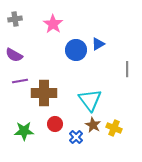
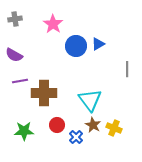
blue circle: moved 4 px up
red circle: moved 2 px right, 1 px down
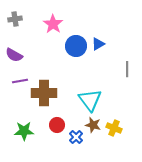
brown star: rotated 14 degrees counterclockwise
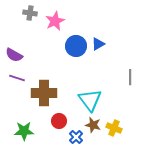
gray cross: moved 15 px right, 6 px up; rotated 16 degrees clockwise
pink star: moved 2 px right, 3 px up; rotated 12 degrees clockwise
gray line: moved 3 px right, 8 px down
purple line: moved 3 px left, 3 px up; rotated 28 degrees clockwise
red circle: moved 2 px right, 4 px up
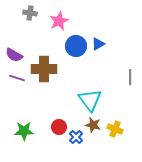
pink star: moved 4 px right
brown cross: moved 24 px up
red circle: moved 6 px down
yellow cross: moved 1 px right, 1 px down
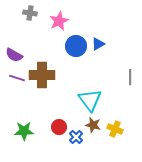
brown cross: moved 2 px left, 6 px down
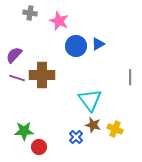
pink star: rotated 24 degrees counterclockwise
purple semicircle: rotated 102 degrees clockwise
red circle: moved 20 px left, 20 px down
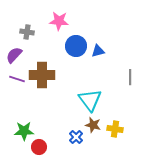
gray cross: moved 3 px left, 19 px down
pink star: rotated 18 degrees counterclockwise
blue triangle: moved 7 px down; rotated 16 degrees clockwise
purple line: moved 1 px down
yellow cross: rotated 14 degrees counterclockwise
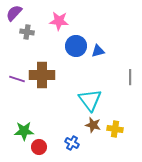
purple semicircle: moved 42 px up
blue cross: moved 4 px left, 6 px down; rotated 16 degrees counterclockwise
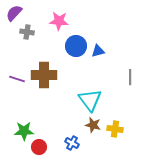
brown cross: moved 2 px right
